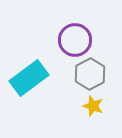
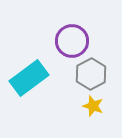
purple circle: moved 3 px left, 1 px down
gray hexagon: moved 1 px right
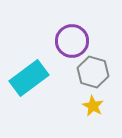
gray hexagon: moved 2 px right, 2 px up; rotated 16 degrees counterclockwise
yellow star: rotated 10 degrees clockwise
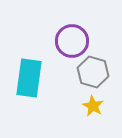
cyan rectangle: rotated 45 degrees counterclockwise
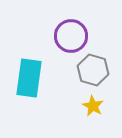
purple circle: moved 1 px left, 5 px up
gray hexagon: moved 2 px up
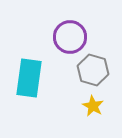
purple circle: moved 1 px left, 1 px down
